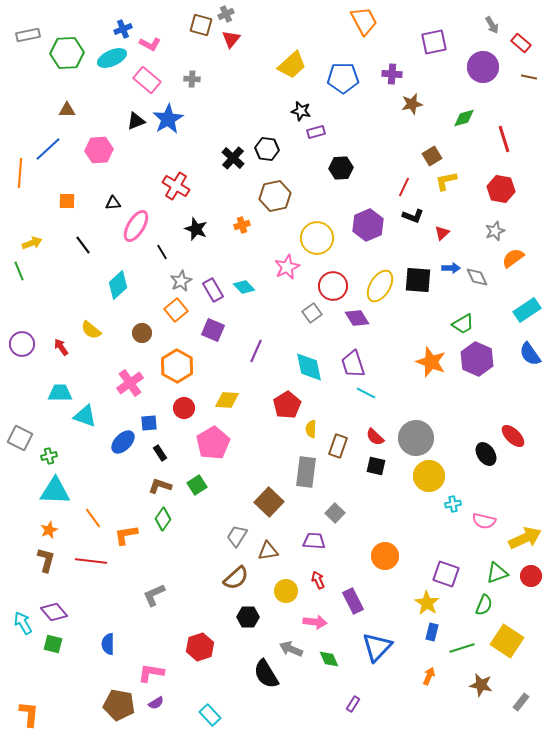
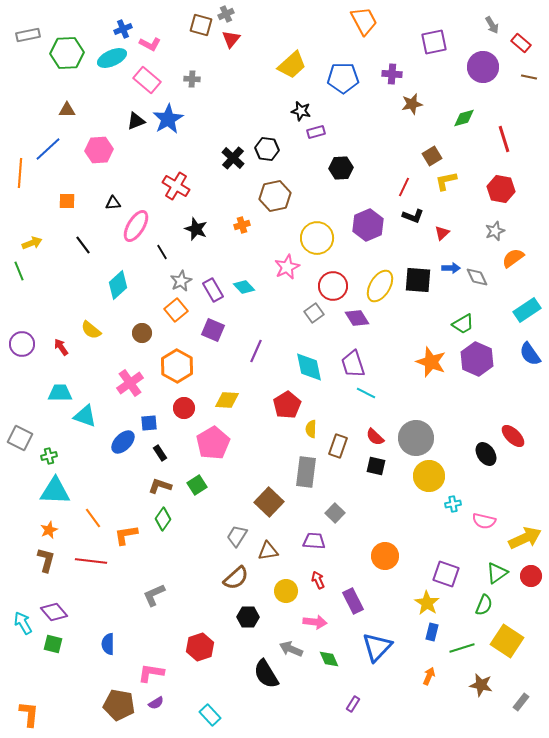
gray square at (312, 313): moved 2 px right
green triangle at (497, 573): rotated 15 degrees counterclockwise
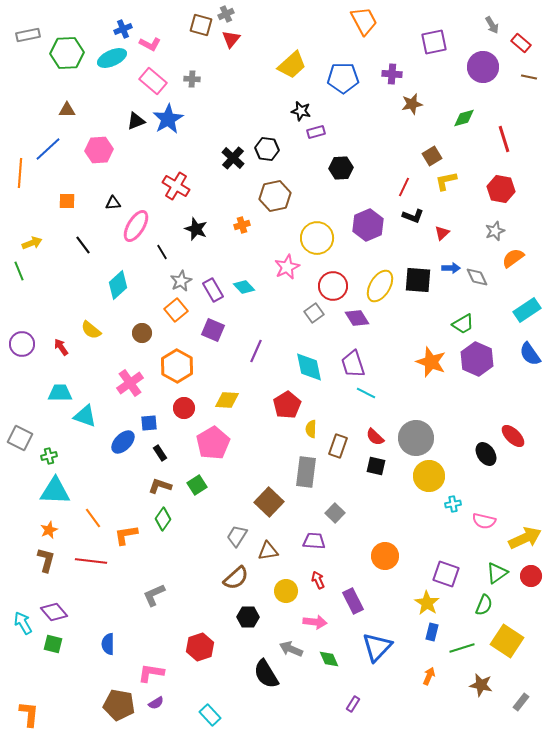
pink rectangle at (147, 80): moved 6 px right, 1 px down
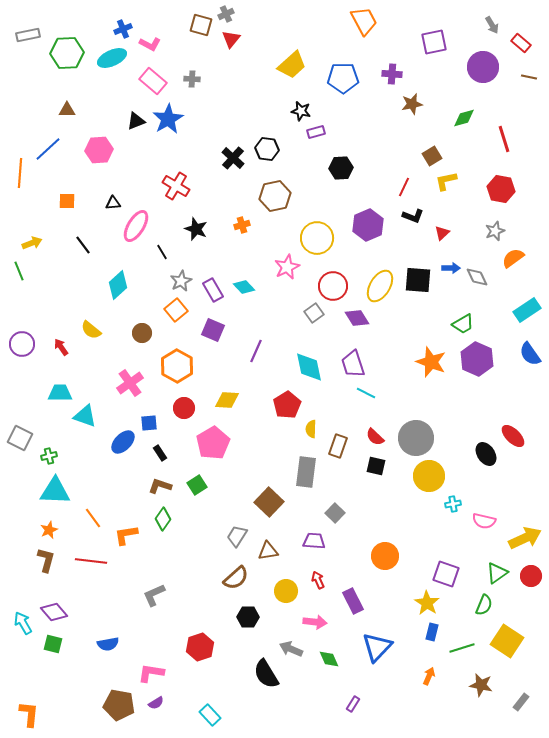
blue semicircle at (108, 644): rotated 100 degrees counterclockwise
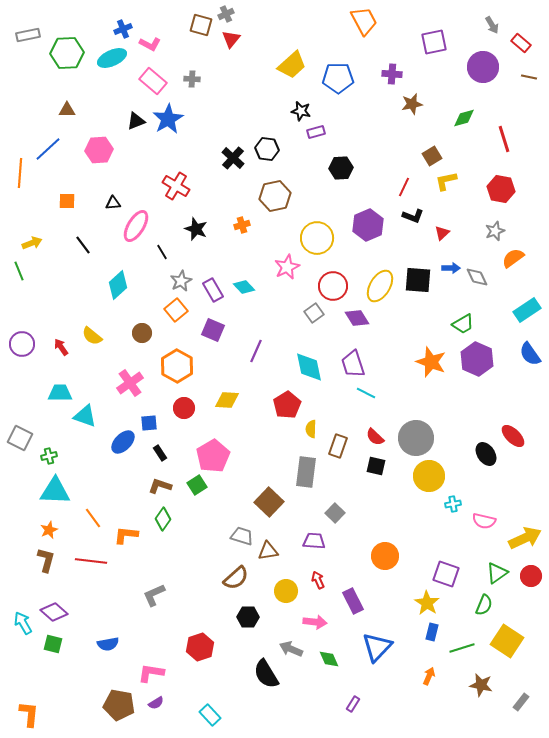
blue pentagon at (343, 78): moved 5 px left
yellow semicircle at (91, 330): moved 1 px right, 6 px down
pink pentagon at (213, 443): moved 13 px down
orange L-shape at (126, 535): rotated 15 degrees clockwise
gray trapezoid at (237, 536): moved 5 px right; rotated 75 degrees clockwise
purple diamond at (54, 612): rotated 8 degrees counterclockwise
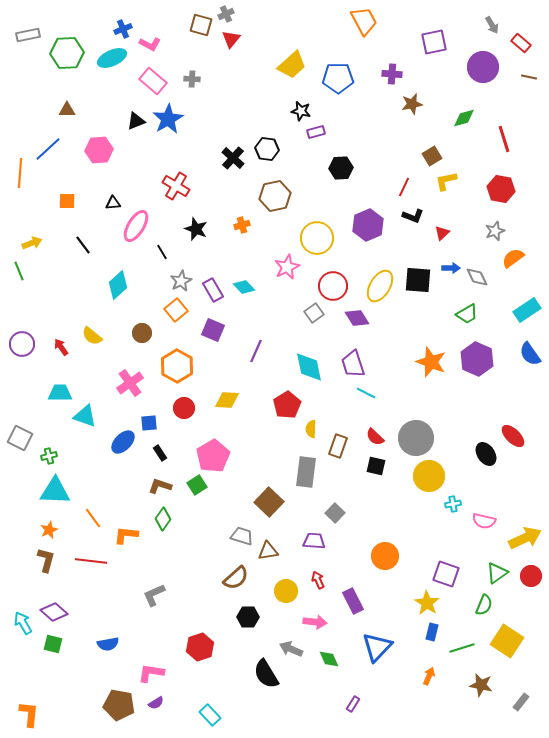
green trapezoid at (463, 324): moved 4 px right, 10 px up
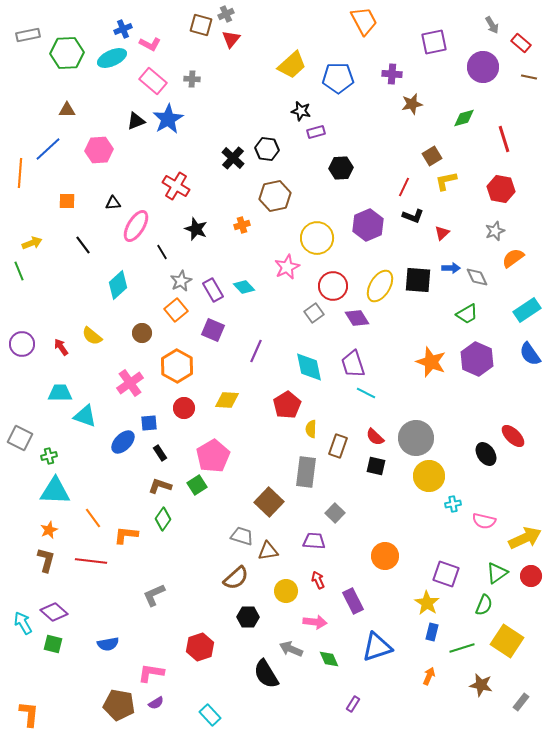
blue triangle at (377, 647): rotated 28 degrees clockwise
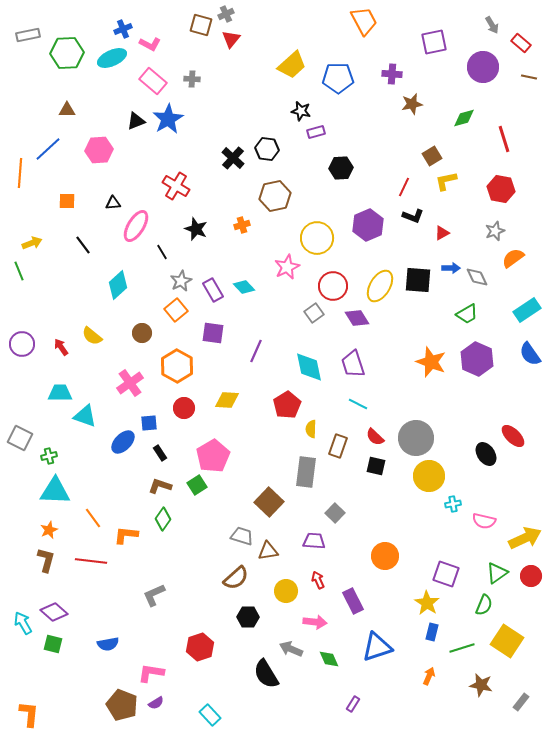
red triangle at (442, 233): rotated 14 degrees clockwise
purple square at (213, 330): moved 3 px down; rotated 15 degrees counterclockwise
cyan line at (366, 393): moved 8 px left, 11 px down
brown pentagon at (119, 705): moved 3 px right; rotated 12 degrees clockwise
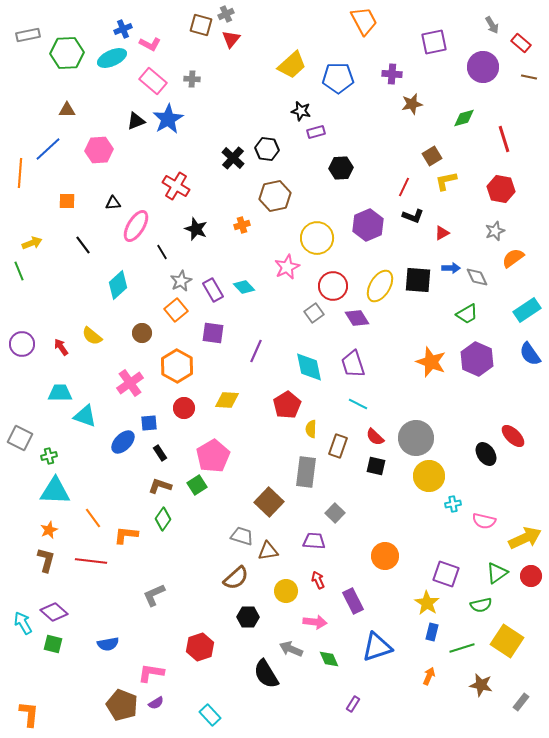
green semicircle at (484, 605): moved 3 px left; rotated 55 degrees clockwise
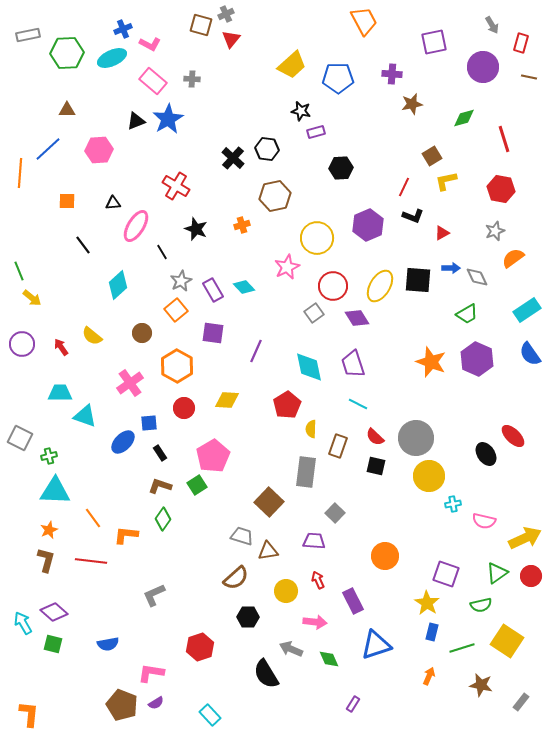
red rectangle at (521, 43): rotated 66 degrees clockwise
yellow arrow at (32, 243): moved 55 px down; rotated 60 degrees clockwise
blue triangle at (377, 647): moved 1 px left, 2 px up
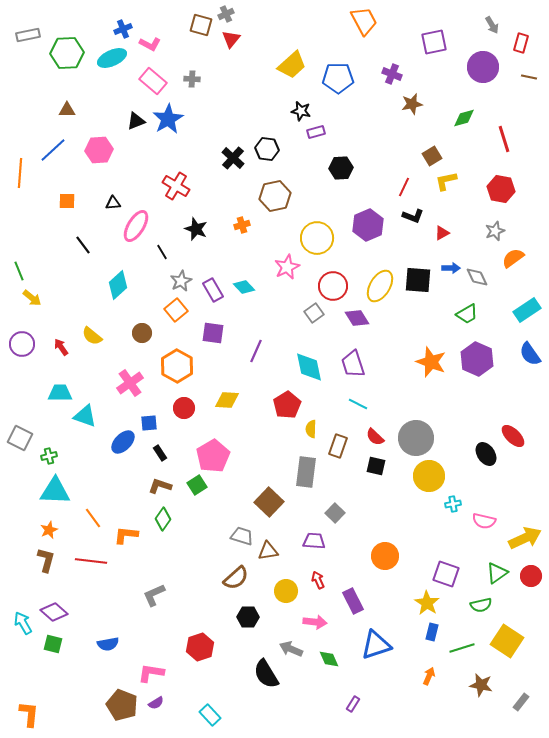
purple cross at (392, 74): rotated 18 degrees clockwise
blue line at (48, 149): moved 5 px right, 1 px down
